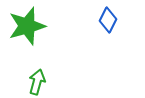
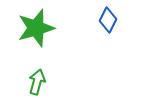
green star: moved 9 px right, 2 px down
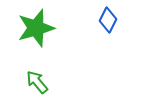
green arrow: rotated 55 degrees counterclockwise
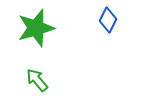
green arrow: moved 2 px up
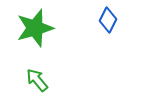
green star: moved 1 px left
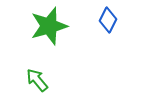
green star: moved 14 px right, 2 px up
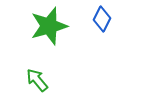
blue diamond: moved 6 px left, 1 px up
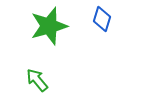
blue diamond: rotated 10 degrees counterclockwise
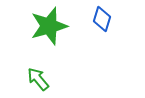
green arrow: moved 1 px right, 1 px up
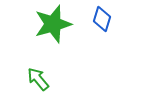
green star: moved 4 px right, 2 px up
